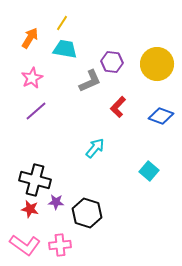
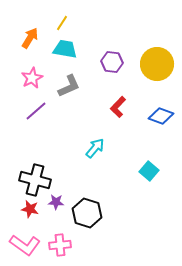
gray L-shape: moved 21 px left, 5 px down
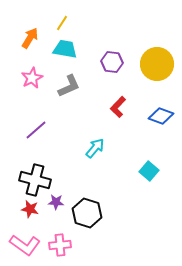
purple line: moved 19 px down
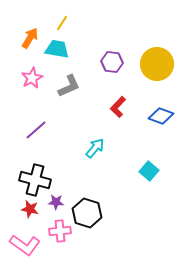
cyan trapezoid: moved 8 px left
pink cross: moved 14 px up
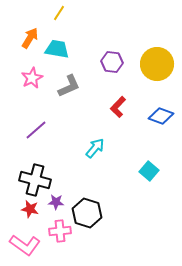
yellow line: moved 3 px left, 10 px up
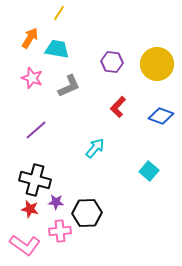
pink star: rotated 25 degrees counterclockwise
black hexagon: rotated 20 degrees counterclockwise
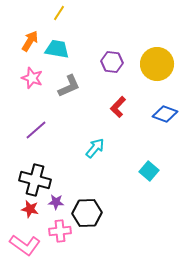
orange arrow: moved 3 px down
blue diamond: moved 4 px right, 2 px up
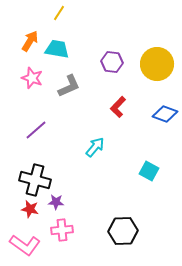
cyan arrow: moved 1 px up
cyan square: rotated 12 degrees counterclockwise
black hexagon: moved 36 px right, 18 px down
pink cross: moved 2 px right, 1 px up
